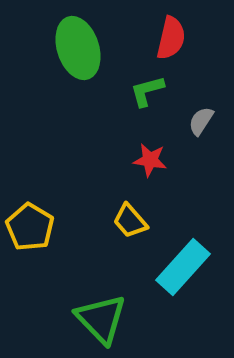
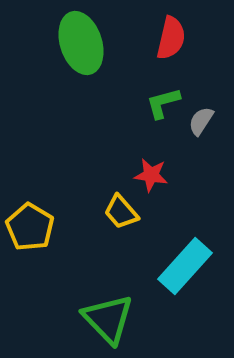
green ellipse: moved 3 px right, 5 px up
green L-shape: moved 16 px right, 12 px down
red star: moved 1 px right, 15 px down
yellow trapezoid: moved 9 px left, 9 px up
cyan rectangle: moved 2 px right, 1 px up
green triangle: moved 7 px right
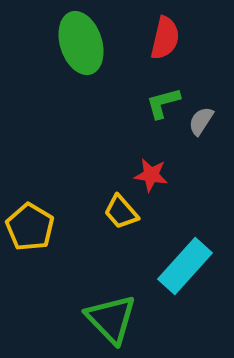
red semicircle: moved 6 px left
green triangle: moved 3 px right
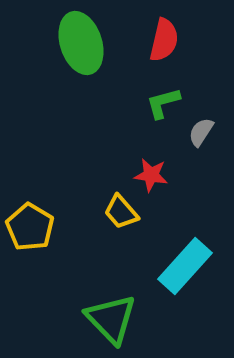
red semicircle: moved 1 px left, 2 px down
gray semicircle: moved 11 px down
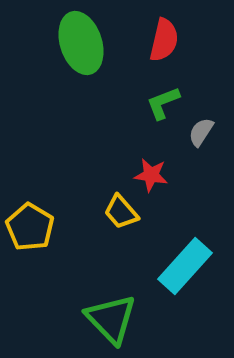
green L-shape: rotated 6 degrees counterclockwise
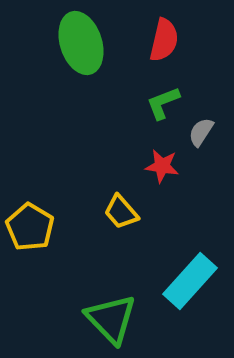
red star: moved 11 px right, 9 px up
cyan rectangle: moved 5 px right, 15 px down
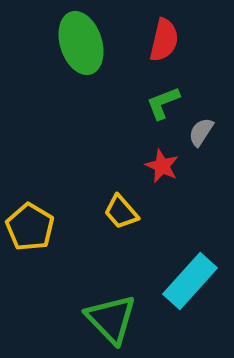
red star: rotated 16 degrees clockwise
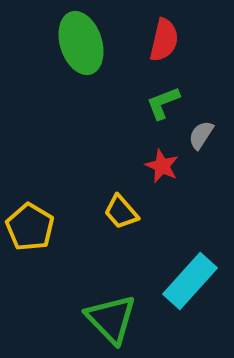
gray semicircle: moved 3 px down
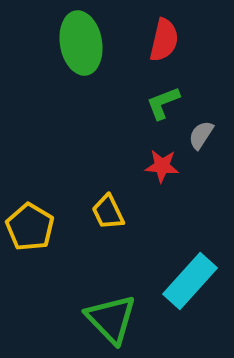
green ellipse: rotated 8 degrees clockwise
red star: rotated 20 degrees counterclockwise
yellow trapezoid: moved 13 px left; rotated 15 degrees clockwise
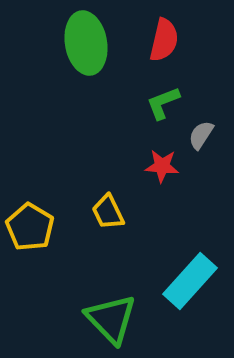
green ellipse: moved 5 px right
